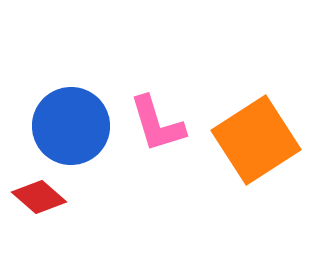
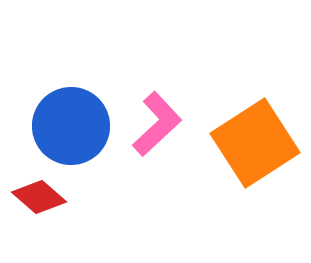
pink L-shape: rotated 116 degrees counterclockwise
orange square: moved 1 px left, 3 px down
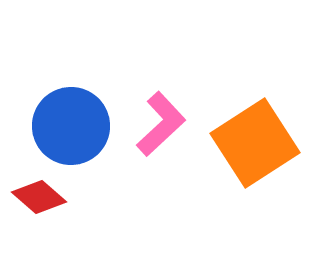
pink L-shape: moved 4 px right
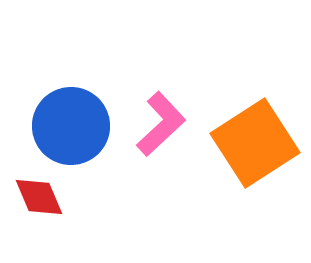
red diamond: rotated 26 degrees clockwise
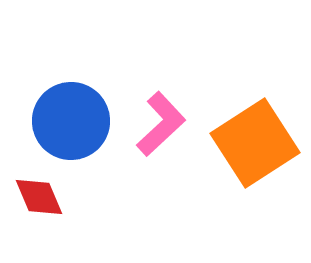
blue circle: moved 5 px up
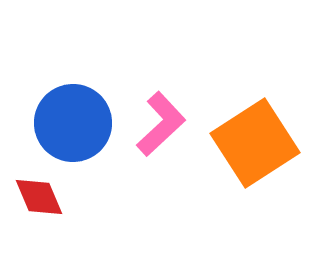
blue circle: moved 2 px right, 2 px down
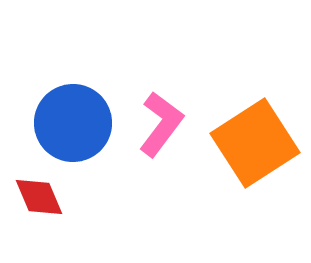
pink L-shape: rotated 10 degrees counterclockwise
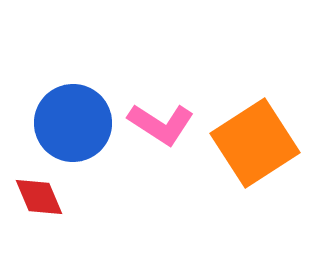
pink L-shape: rotated 86 degrees clockwise
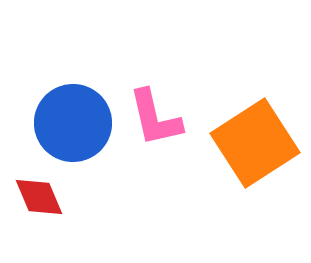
pink L-shape: moved 6 px left, 6 px up; rotated 44 degrees clockwise
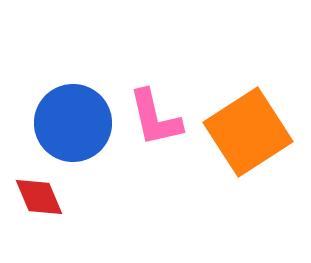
orange square: moved 7 px left, 11 px up
